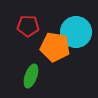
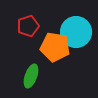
red pentagon: rotated 20 degrees counterclockwise
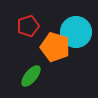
orange pentagon: rotated 8 degrees clockwise
green ellipse: rotated 20 degrees clockwise
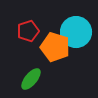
red pentagon: moved 5 px down
green ellipse: moved 3 px down
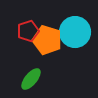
cyan circle: moved 1 px left
orange pentagon: moved 8 px left, 7 px up
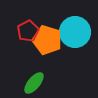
red pentagon: rotated 10 degrees counterclockwise
green ellipse: moved 3 px right, 4 px down
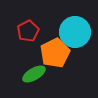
orange pentagon: moved 8 px right, 13 px down; rotated 28 degrees clockwise
green ellipse: moved 9 px up; rotated 20 degrees clockwise
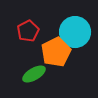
orange pentagon: moved 1 px right, 1 px up
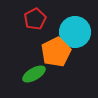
red pentagon: moved 7 px right, 12 px up
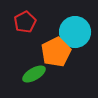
red pentagon: moved 10 px left, 3 px down
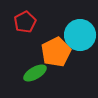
cyan circle: moved 5 px right, 3 px down
green ellipse: moved 1 px right, 1 px up
